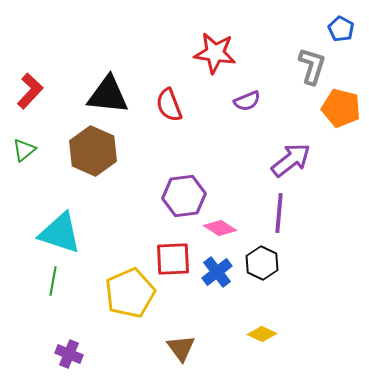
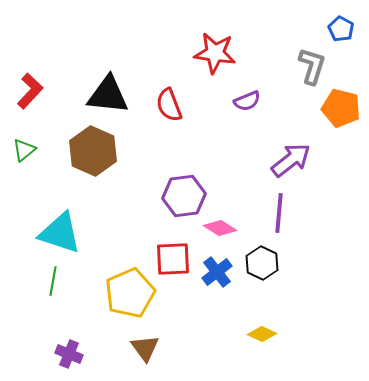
brown triangle: moved 36 px left
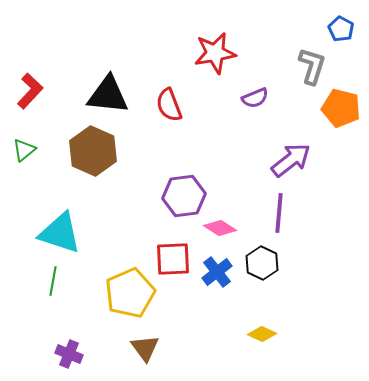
red star: rotated 18 degrees counterclockwise
purple semicircle: moved 8 px right, 3 px up
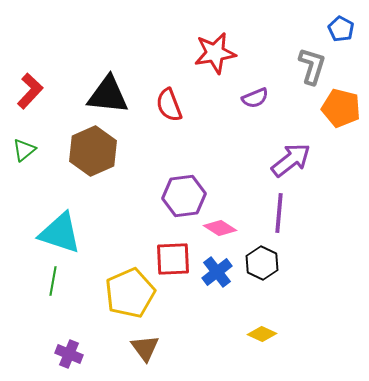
brown hexagon: rotated 12 degrees clockwise
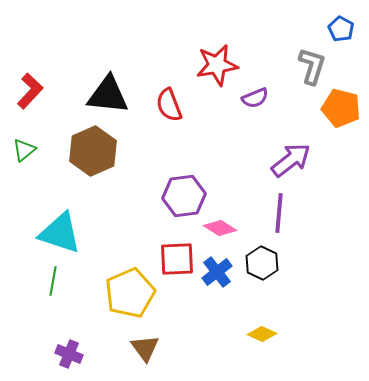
red star: moved 2 px right, 12 px down
red square: moved 4 px right
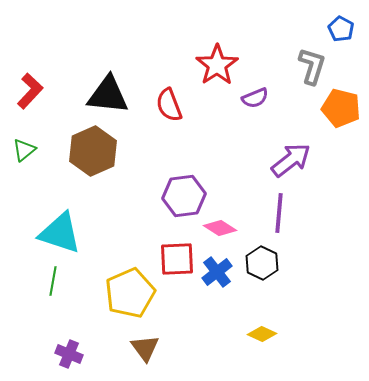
red star: rotated 24 degrees counterclockwise
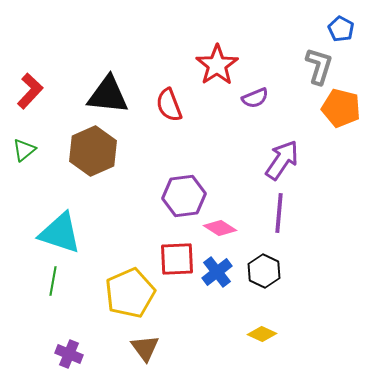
gray L-shape: moved 7 px right
purple arrow: moved 9 px left; rotated 18 degrees counterclockwise
black hexagon: moved 2 px right, 8 px down
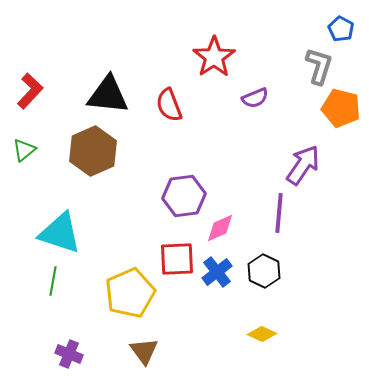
red star: moved 3 px left, 8 px up
purple arrow: moved 21 px right, 5 px down
pink diamond: rotated 56 degrees counterclockwise
brown triangle: moved 1 px left, 3 px down
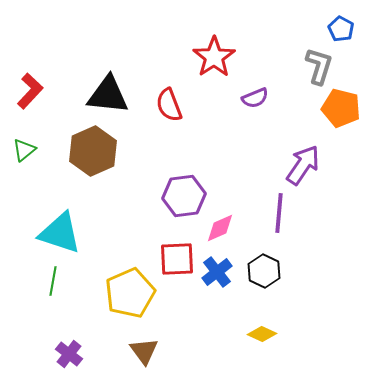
purple cross: rotated 16 degrees clockwise
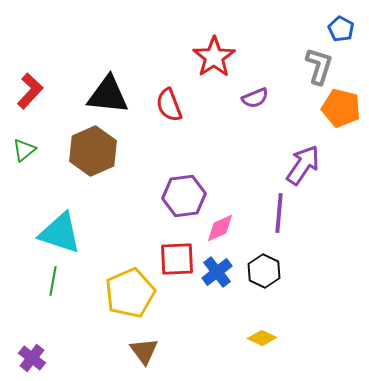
yellow diamond: moved 4 px down
purple cross: moved 37 px left, 4 px down
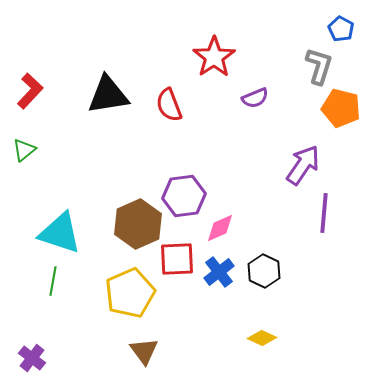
black triangle: rotated 15 degrees counterclockwise
brown hexagon: moved 45 px right, 73 px down
purple line: moved 45 px right
blue cross: moved 2 px right
